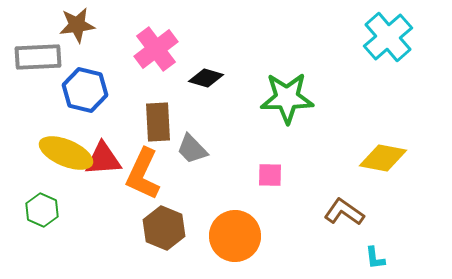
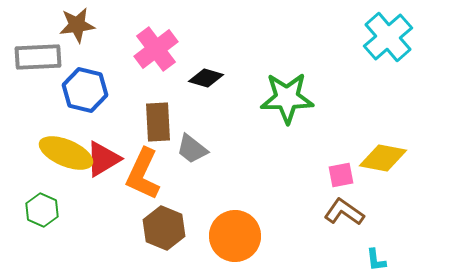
gray trapezoid: rotated 8 degrees counterclockwise
red triangle: rotated 27 degrees counterclockwise
pink square: moved 71 px right; rotated 12 degrees counterclockwise
cyan L-shape: moved 1 px right, 2 px down
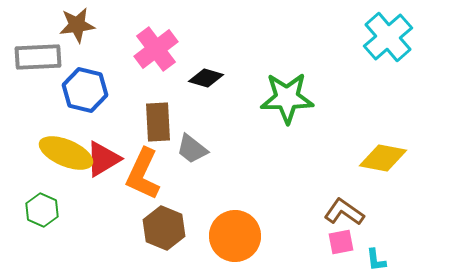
pink square: moved 67 px down
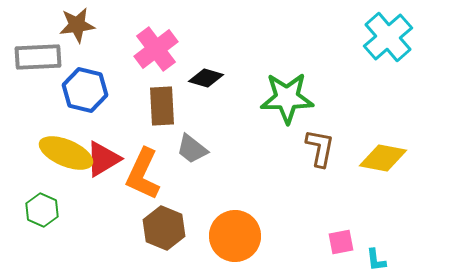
brown rectangle: moved 4 px right, 16 px up
brown L-shape: moved 24 px left, 64 px up; rotated 66 degrees clockwise
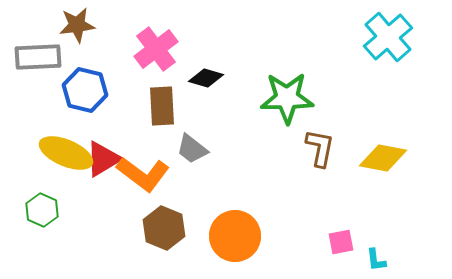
orange L-shape: rotated 78 degrees counterclockwise
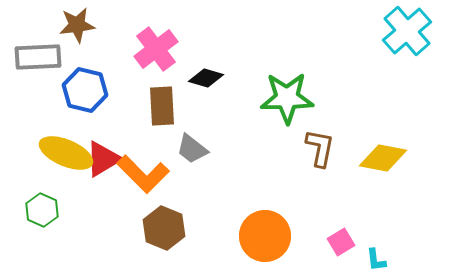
cyan cross: moved 19 px right, 6 px up
orange L-shape: rotated 8 degrees clockwise
orange circle: moved 30 px right
pink square: rotated 20 degrees counterclockwise
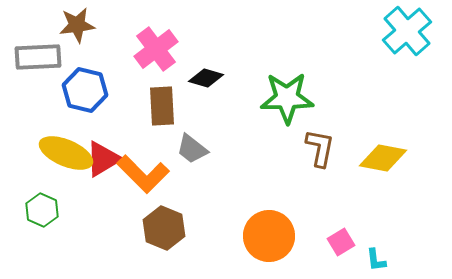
orange circle: moved 4 px right
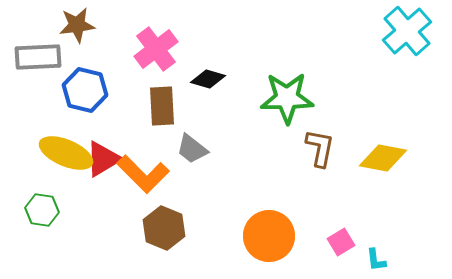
black diamond: moved 2 px right, 1 px down
green hexagon: rotated 16 degrees counterclockwise
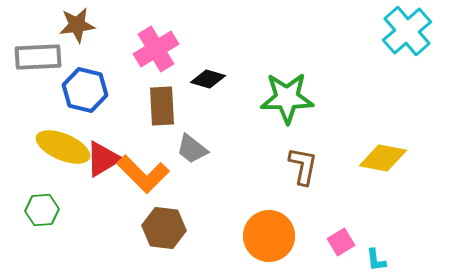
pink cross: rotated 6 degrees clockwise
brown L-shape: moved 17 px left, 18 px down
yellow ellipse: moved 3 px left, 6 px up
green hexagon: rotated 12 degrees counterclockwise
brown hexagon: rotated 15 degrees counterclockwise
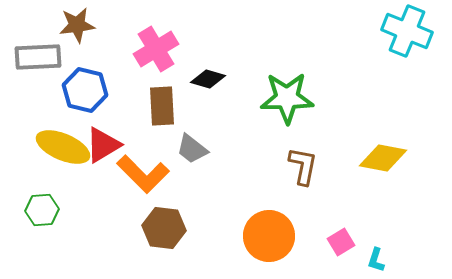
cyan cross: rotated 27 degrees counterclockwise
red triangle: moved 14 px up
cyan L-shape: rotated 25 degrees clockwise
